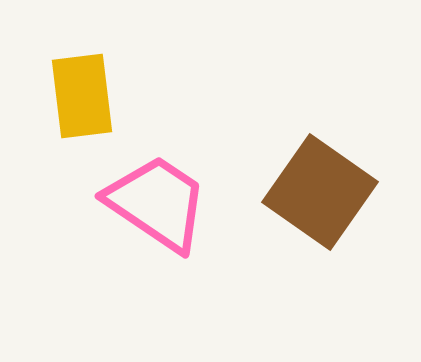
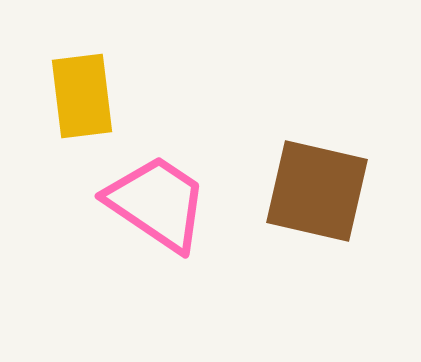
brown square: moved 3 px left, 1 px up; rotated 22 degrees counterclockwise
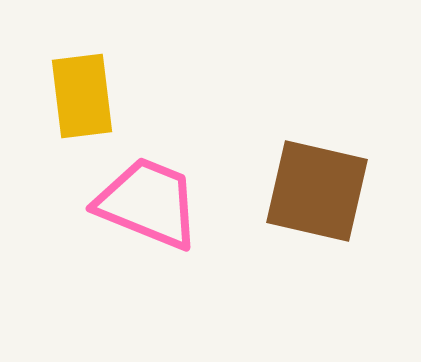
pink trapezoid: moved 9 px left; rotated 12 degrees counterclockwise
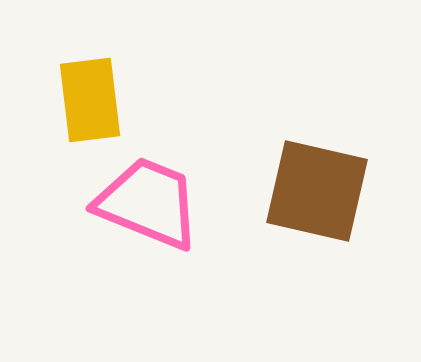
yellow rectangle: moved 8 px right, 4 px down
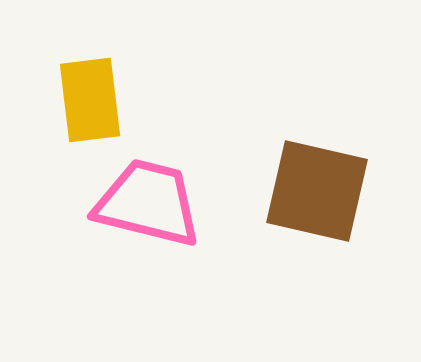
pink trapezoid: rotated 8 degrees counterclockwise
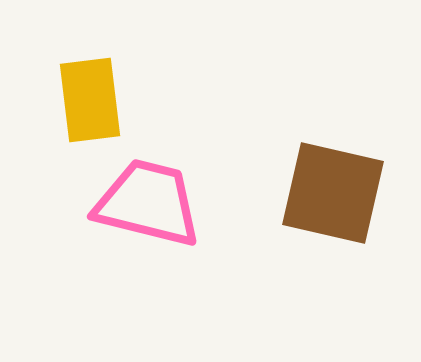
brown square: moved 16 px right, 2 px down
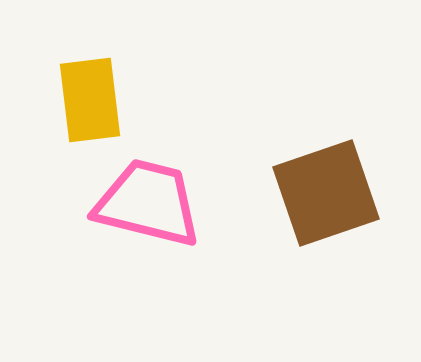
brown square: moved 7 px left; rotated 32 degrees counterclockwise
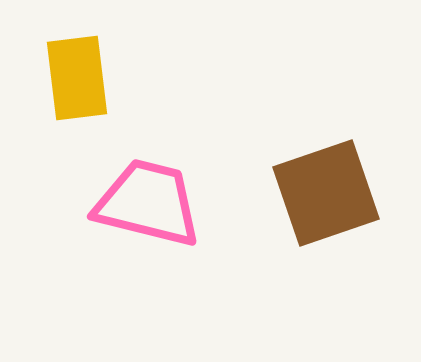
yellow rectangle: moved 13 px left, 22 px up
